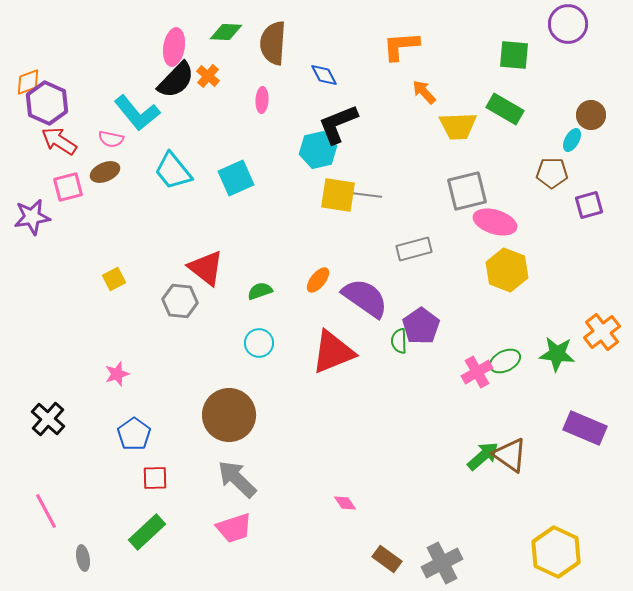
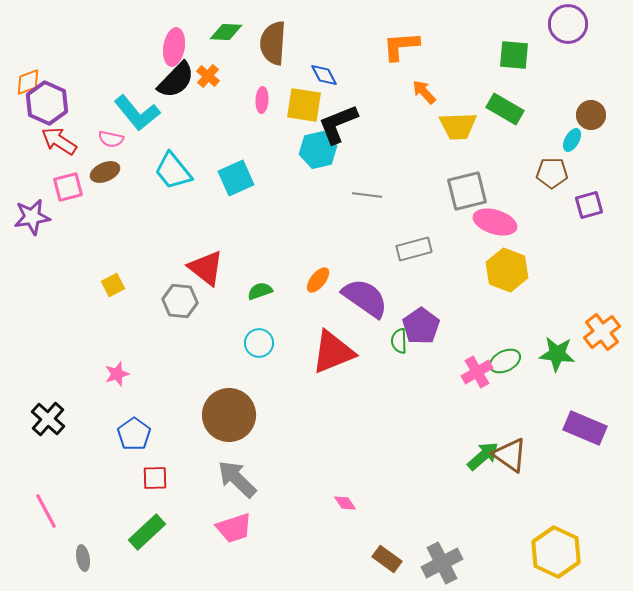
yellow square at (338, 195): moved 34 px left, 90 px up
yellow square at (114, 279): moved 1 px left, 6 px down
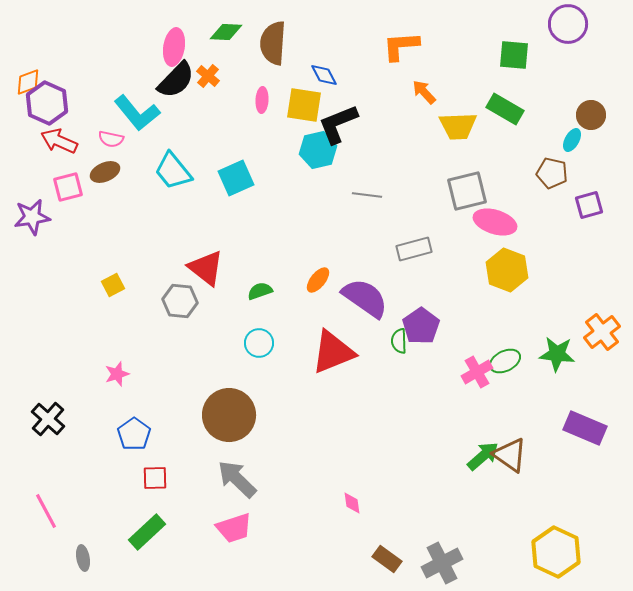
red arrow at (59, 141): rotated 9 degrees counterclockwise
brown pentagon at (552, 173): rotated 12 degrees clockwise
pink diamond at (345, 503): moved 7 px right; rotated 25 degrees clockwise
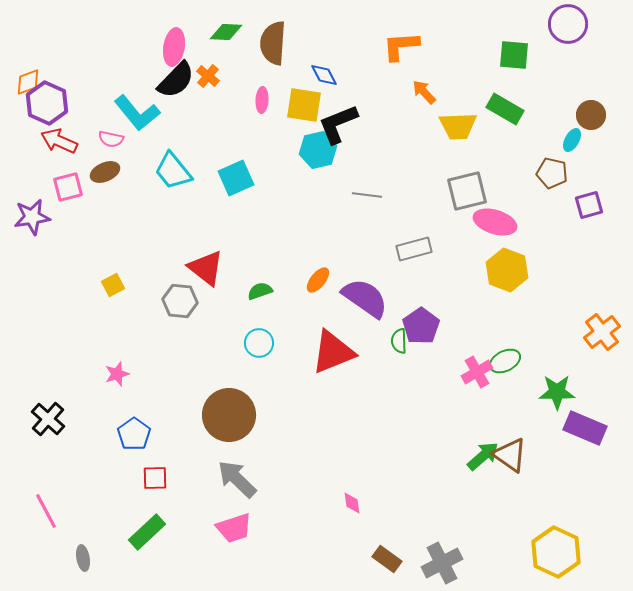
green star at (557, 354): moved 38 px down; rotated 6 degrees counterclockwise
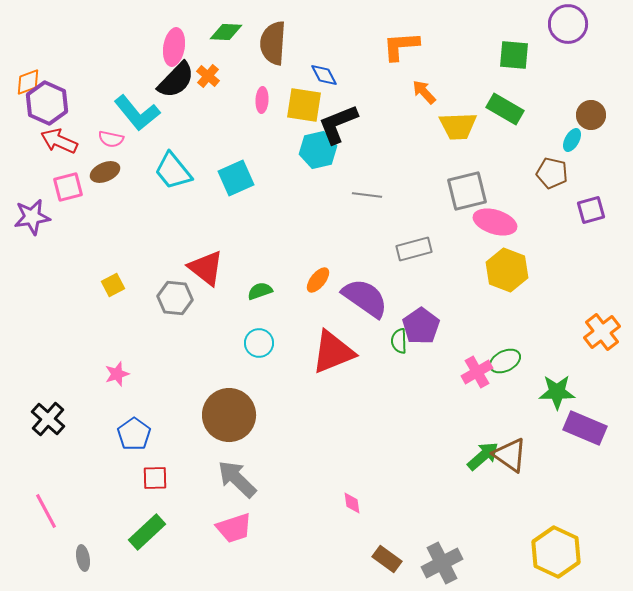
purple square at (589, 205): moved 2 px right, 5 px down
gray hexagon at (180, 301): moved 5 px left, 3 px up
